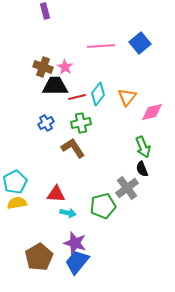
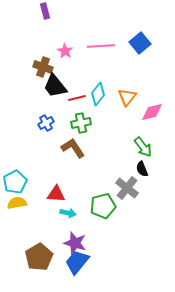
pink star: moved 16 px up
black trapezoid: rotated 128 degrees counterclockwise
red line: moved 1 px down
green arrow: rotated 15 degrees counterclockwise
gray cross: rotated 15 degrees counterclockwise
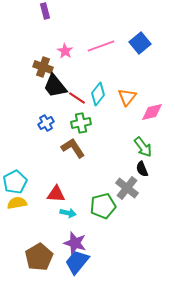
pink line: rotated 16 degrees counterclockwise
red line: rotated 48 degrees clockwise
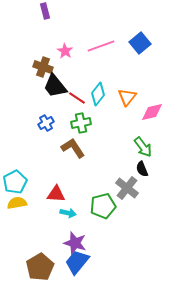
brown pentagon: moved 1 px right, 10 px down
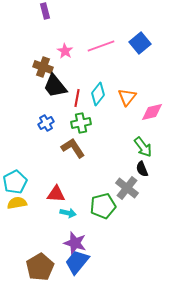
red line: rotated 66 degrees clockwise
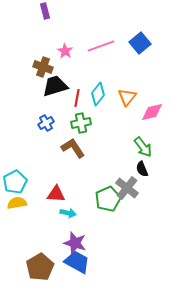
black trapezoid: rotated 112 degrees clockwise
green pentagon: moved 5 px right, 7 px up; rotated 10 degrees counterclockwise
blue trapezoid: rotated 80 degrees clockwise
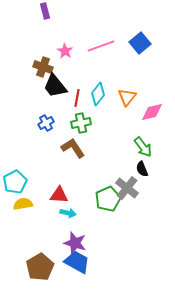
black trapezoid: rotated 112 degrees counterclockwise
red triangle: moved 3 px right, 1 px down
yellow semicircle: moved 6 px right, 1 px down
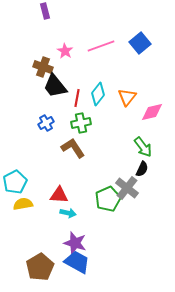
black semicircle: rotated 133 degrees counterclockwise
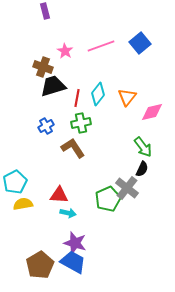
black trapezoid: moved 2 px left; rotated 112 degrees clockwise
blue cross: moved 3 px down
blue trapezoid: moved 4 px left
brown pentagon: moved 2 px up
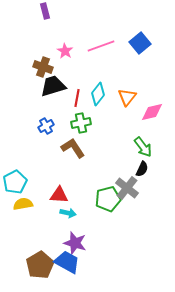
green pentagon: rotated 10 degrees clockwise
blue trapezoid: moved 6 px left
